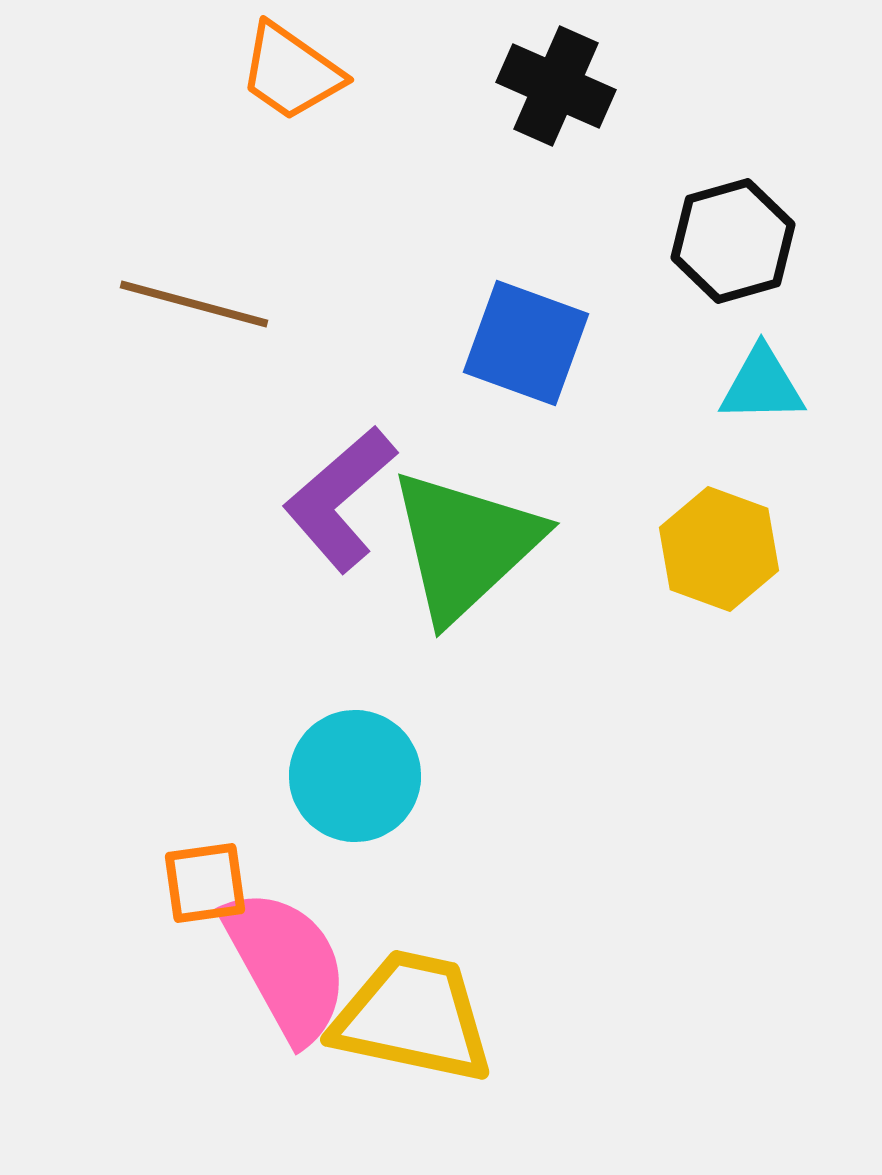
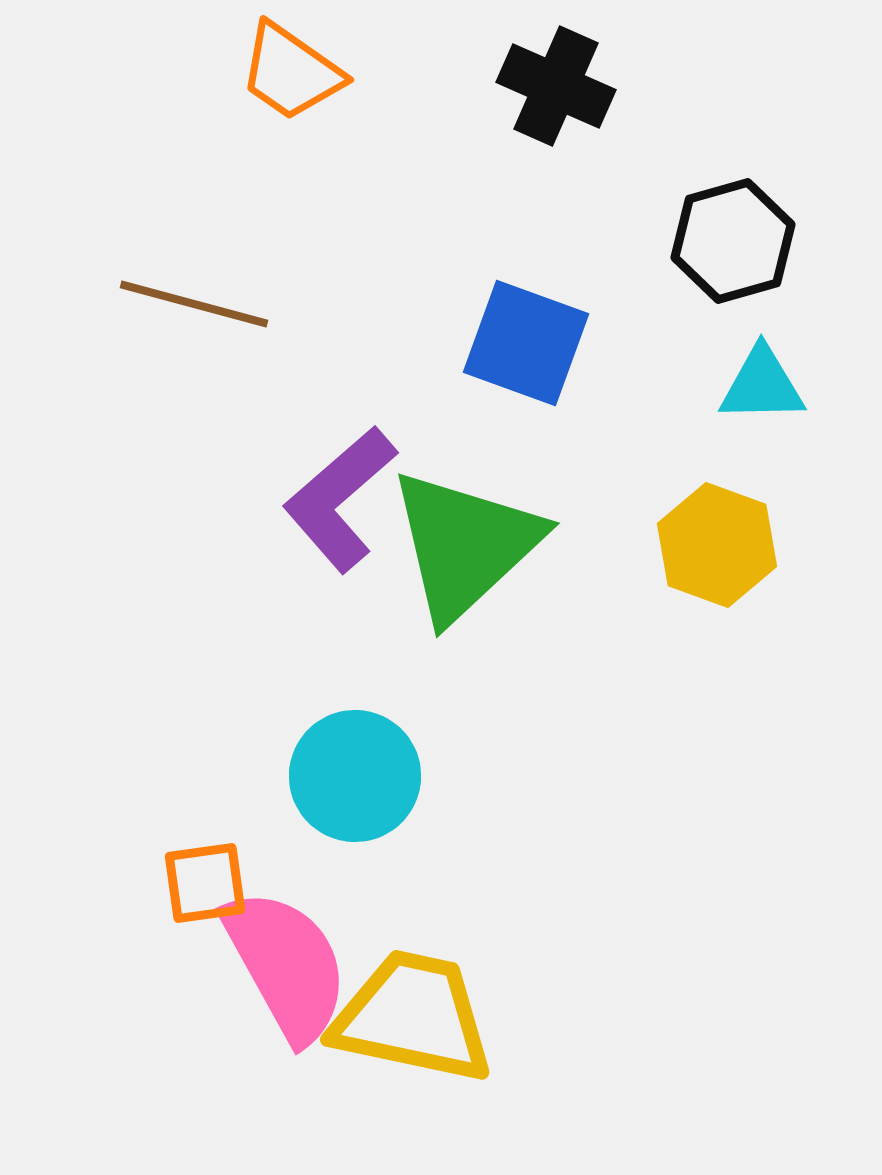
yellow hexagon: moved 2 px left, 4 px up
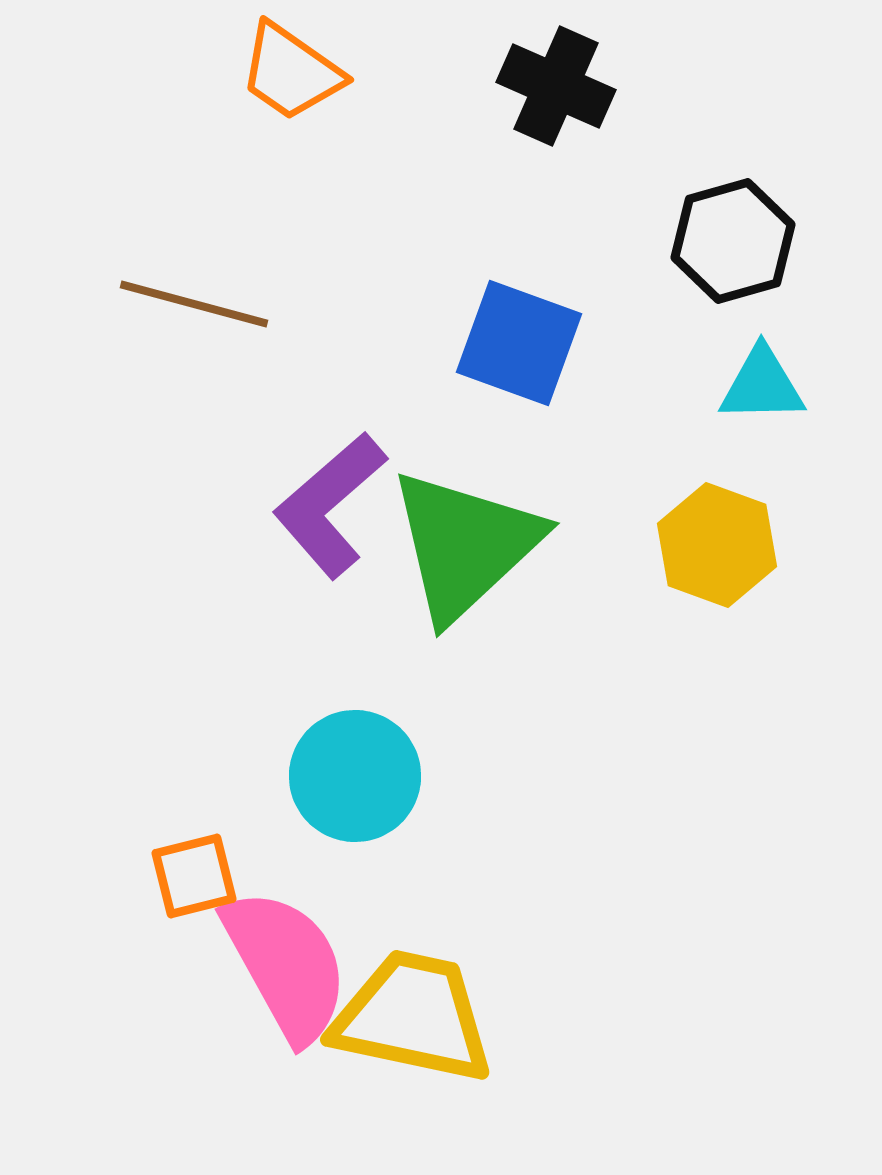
blue square: moved 7 px left
purple L-shape: moved 10 px left, 6 px down
orange square: moved 11 px left, 7 px up; rotated 6 degrees counterclockwise
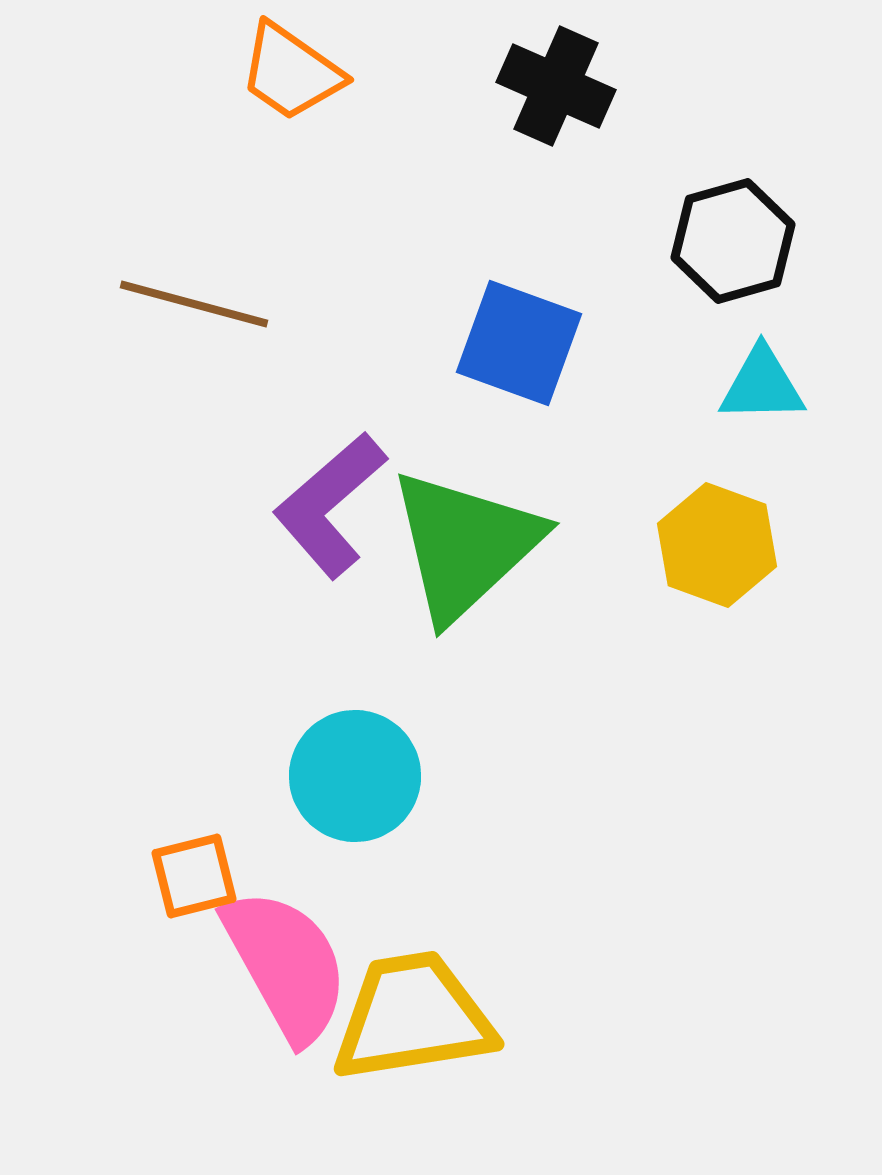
yellow trapezoid: rotated 21 degrees counterclockwise
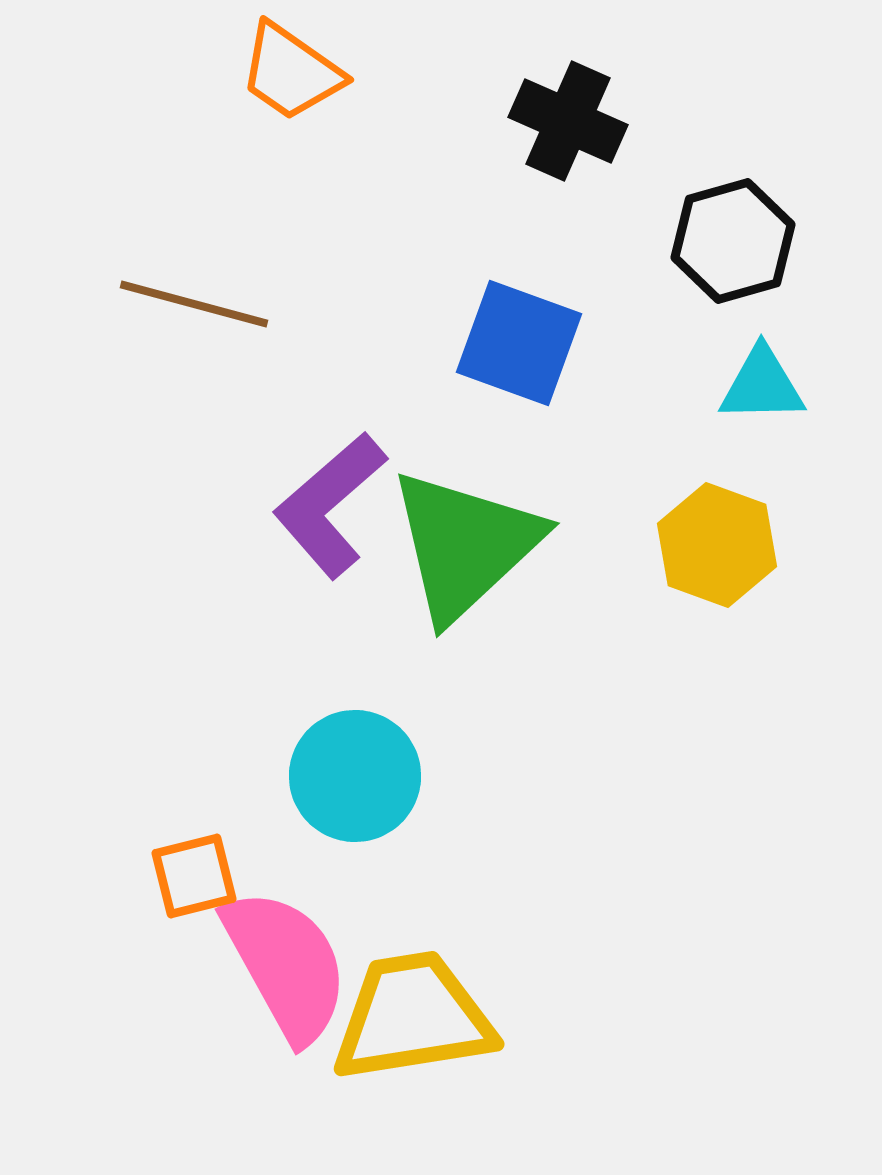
black cross: moved 12 px right, 35 px down
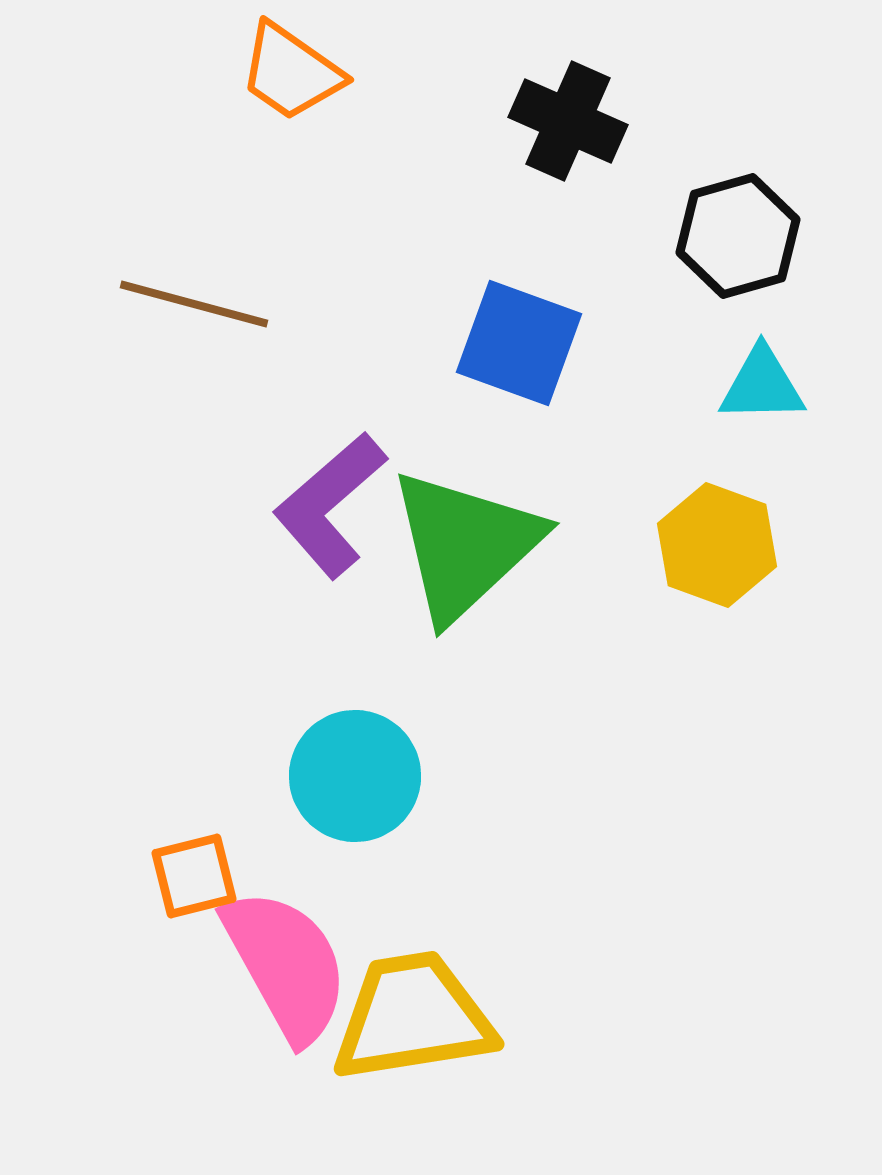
black hexagon: moved 5 px right, 5 px up
